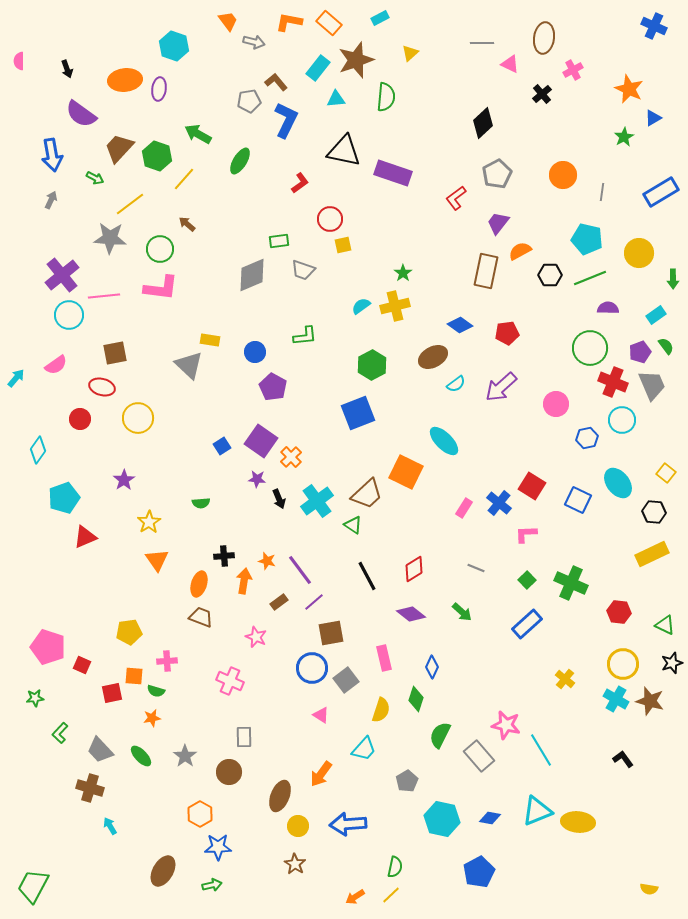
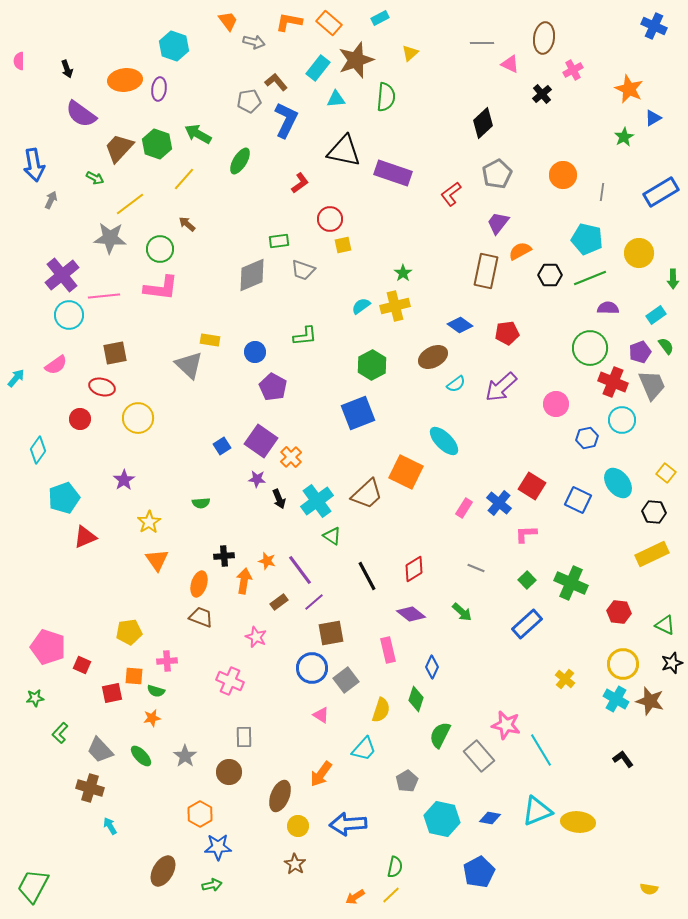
blue arrow at (52, 155): moved 18 px left, 10 px down
green hexagon at (157, 156): moved 12 px up
red L-shape at (456, 198): moved 5 px left, 4 px up
green triangle at (353, 525): moved 21 px left, 11 px down
pink rectangle at (384, 658): moved 4 px right, 8 px up
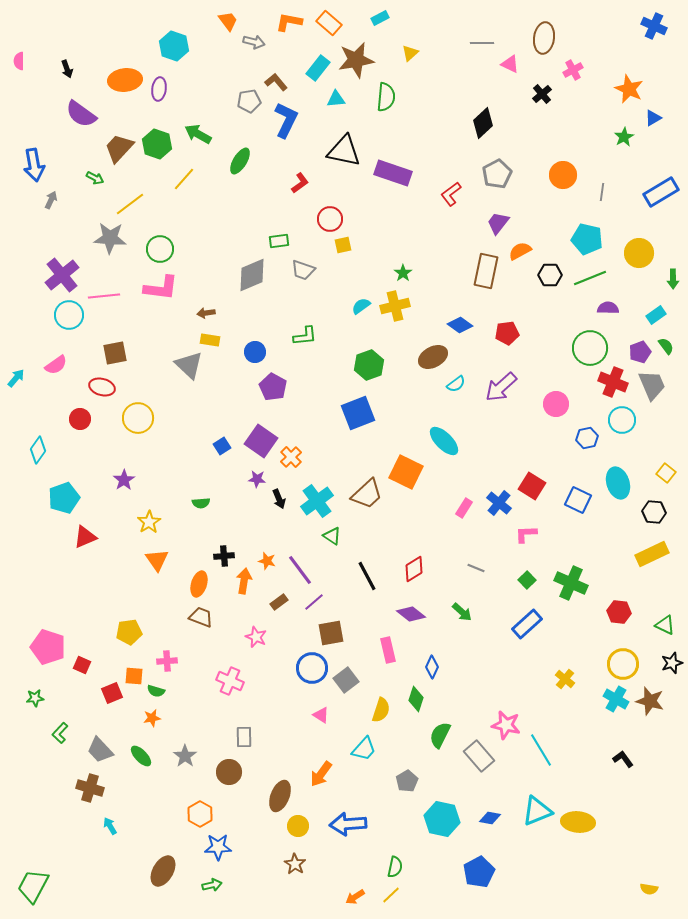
brown star at (356, 60): rotated 9 degrees clockwise
brown arrow at (187, 224): moved 19 px right, 89 px down; rotated 48 degrees counterclockwise
green hexagon at (372, 365): moved 3 px left; rotated 8 degrees clockwise
cyan ellipse at (618, 483): rotated 20 degrees clockwise
red square at (112, 693): rotated 10 degrees counterclockwise
